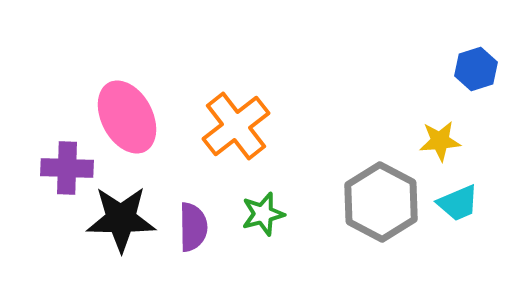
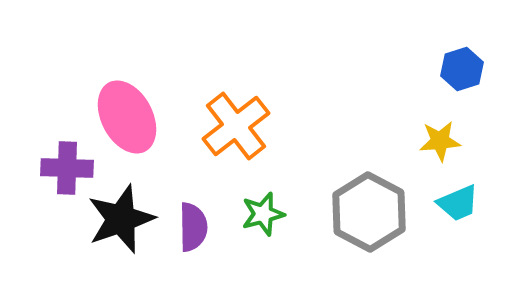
blue hexagon: moved 14 px left
gray hexagon: moved 12 px left, 10 px down
black star: rotated 20 degrees counterclockwise
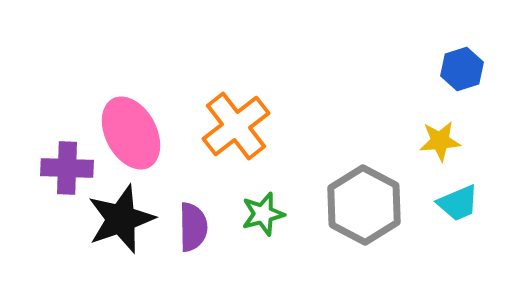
pink ellipse: moved 4 px right, 16 px down
gray hexagon: moved 5 px left, 7 px up
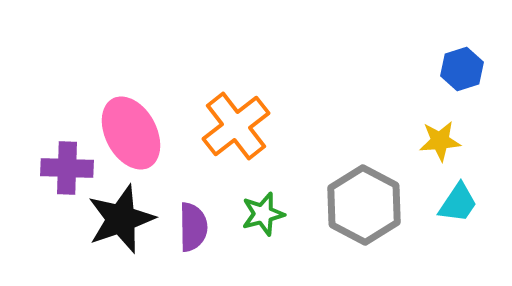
cyan trapezoid: rotated 33 degrees counterclockwise
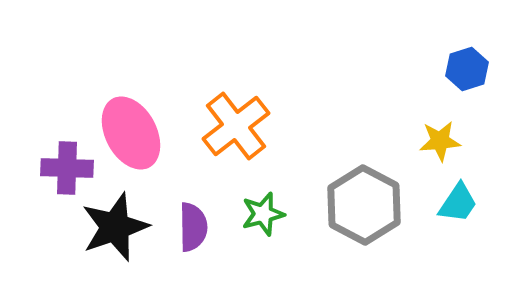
blue hexagon: moved 5 px right
black star: moved 6 px left, 8 px down
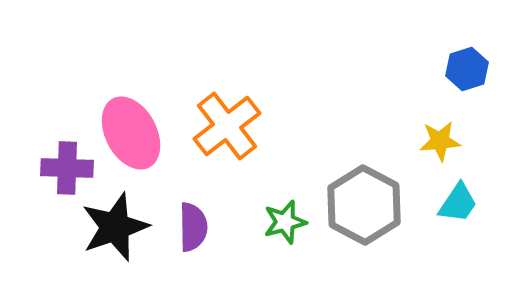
orange cross: moved 9 px left
green star: moved 22 px right, 8 px down
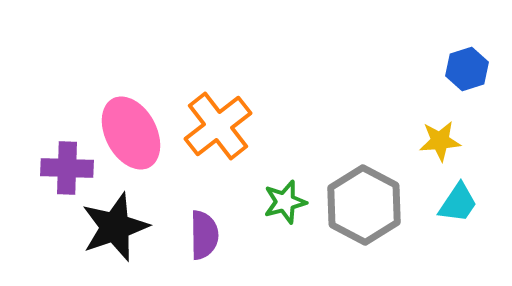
orange cross: moved 9 px left
green star: moved 20 px up
purple semicircle: moved 11 px right, 8 px down
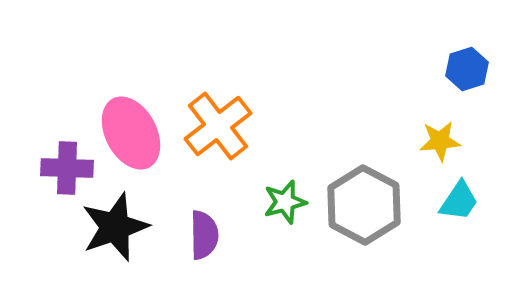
cyan trapezoid: moved 1 px right, 2 px up
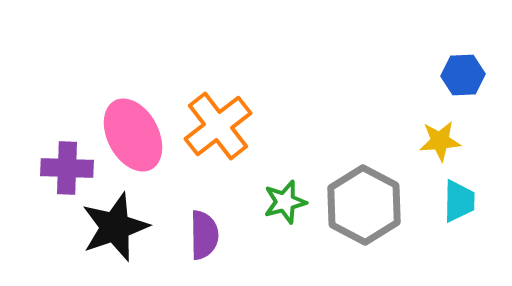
blue hexagon: moved 4 px left, 6 px down; rotated 15 degrees clockwise
pink ellipse: moved 2 px right, 2 px down
cyan trapezoid: rotated 33 degrees counterclockwise
